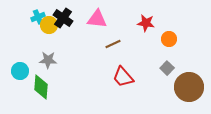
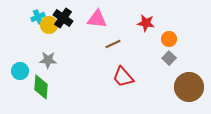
gray square: moved 2 px right, 10 px up
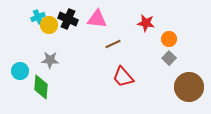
black cross: moved 5 px right, 1 px down; rotated 12 degrees counterclockwise
gray star: moved 2 px right
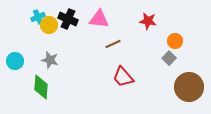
pink triangle: moved 2 px right
red star: moved 2 px right, 2 px up
orange circle: moved 6 px right, 2 px down
gray star: rotated 12 degrees clockwise
cyan circle: moved 5 px left, 10 px up
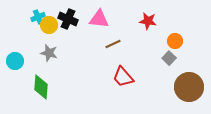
gray star: moved 1 px left, 7 px up
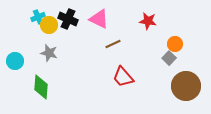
pink triangle: rotated 20 degrees clockwise
orange circle: moved 3 px down
brown circle: moved 3 px left, 1 px up
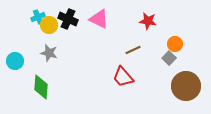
brown line: moved 20 px right, 6 px down
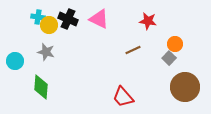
cyan cross: rotated 32 degrees clockwise
gray star: moved 3 px left, 1 px up
red trapezoid: moved 20 px down
brown circle: moved 1 px left, 1 px down
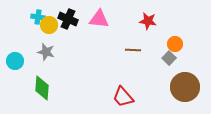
pink triangle: rotated 20 degrees counterclockwise
brown line: rotated 28 degrees clockwise
green diamond: moved 1 px right, 1 px down
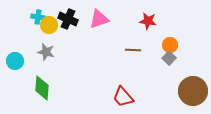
pink triangle: rotated 25 degrees counterclockwise
orange circle: moved 5 px left, 1 px down
brown circle: moved 8 px right, 4 px down
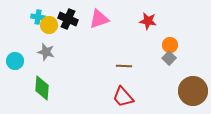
brown line: moved 9 px left, 16 px down
